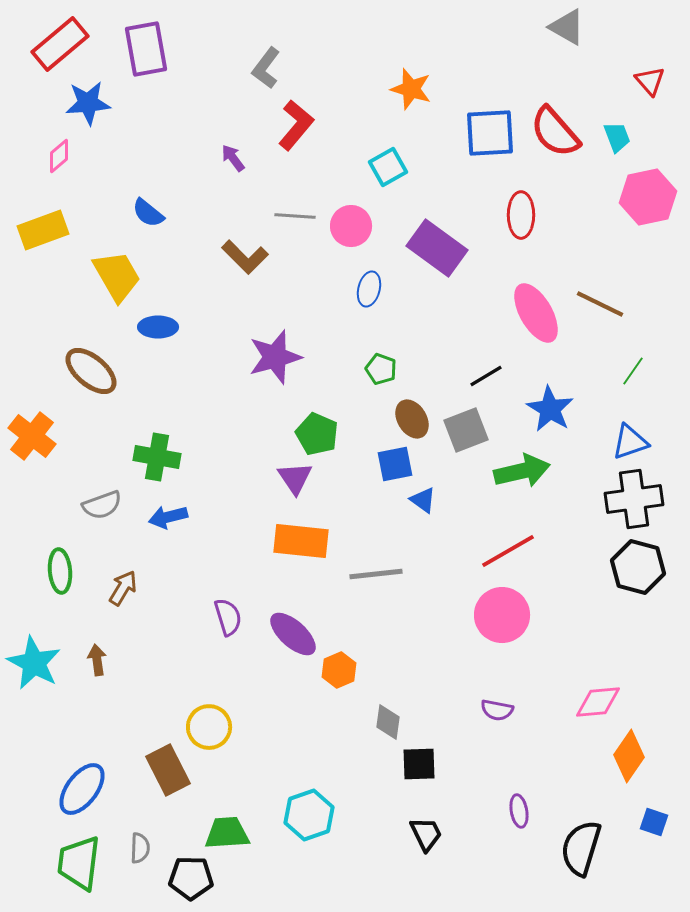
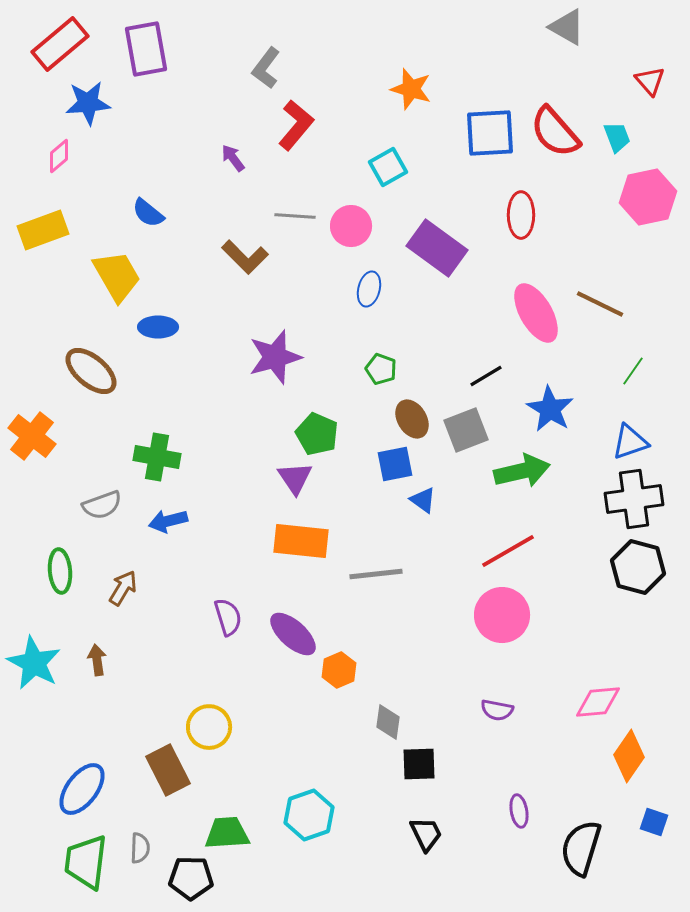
blue arrow at (168, 517): moved 4 px down
green trapezoid at (79, 863): moved 7 px right, 1 px up
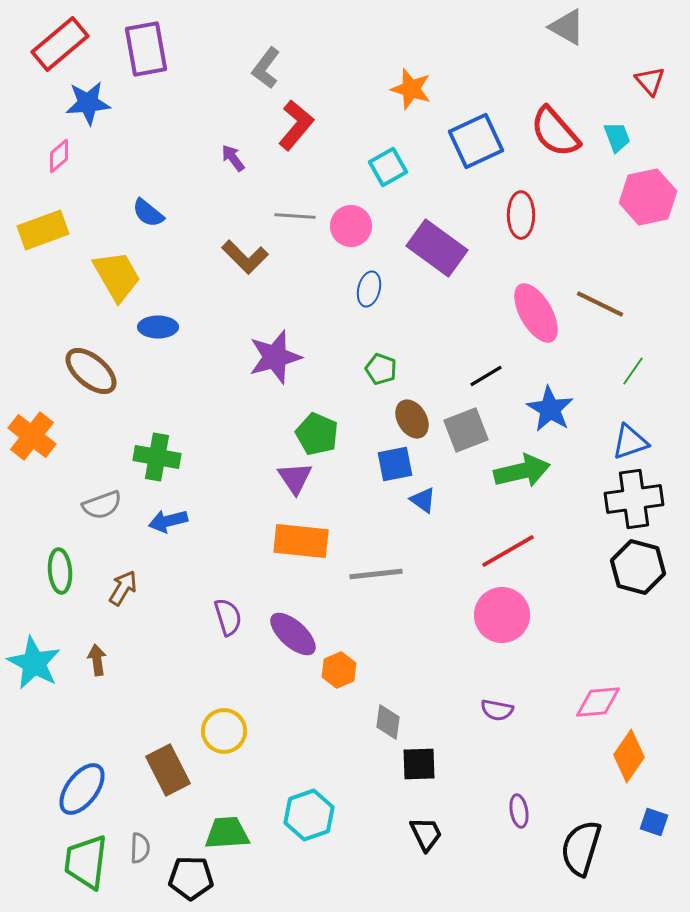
blue square at (490, 133): moved 14 px left, 8 px down; rotated 22 degrees counterclockwise
yellow circle at (209, 727): moved 15 px right, 4 px down
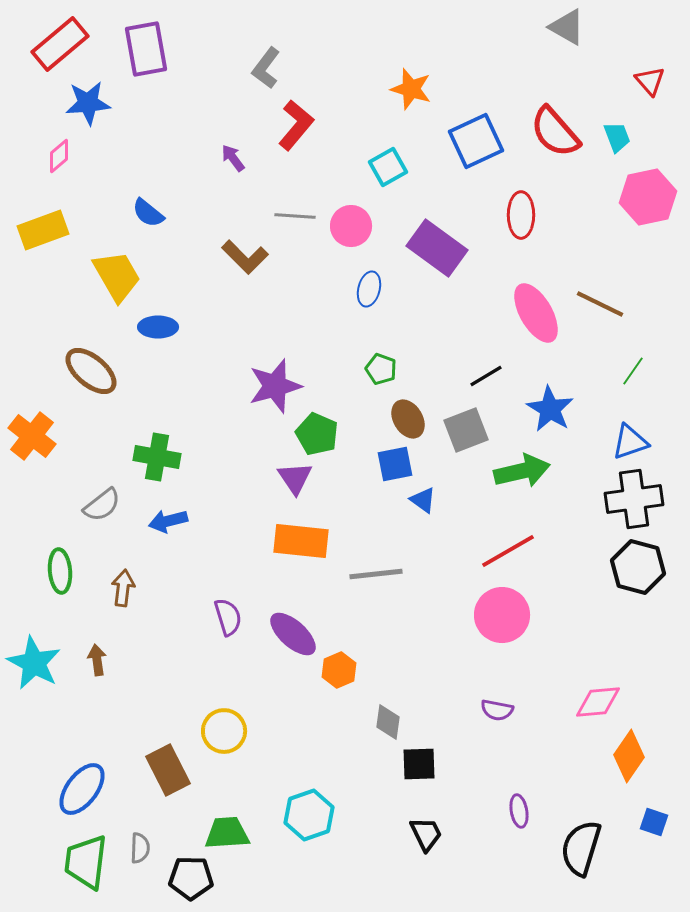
purple star at (275, 357): moved 29 px down
brown ellipse at (412, 419): moved 4 px left
gray semicircle at (102, 505): rotated 18 degrees counterclockwise
brown arrow at (123, 588): rotated 24 degrees counterclockwise
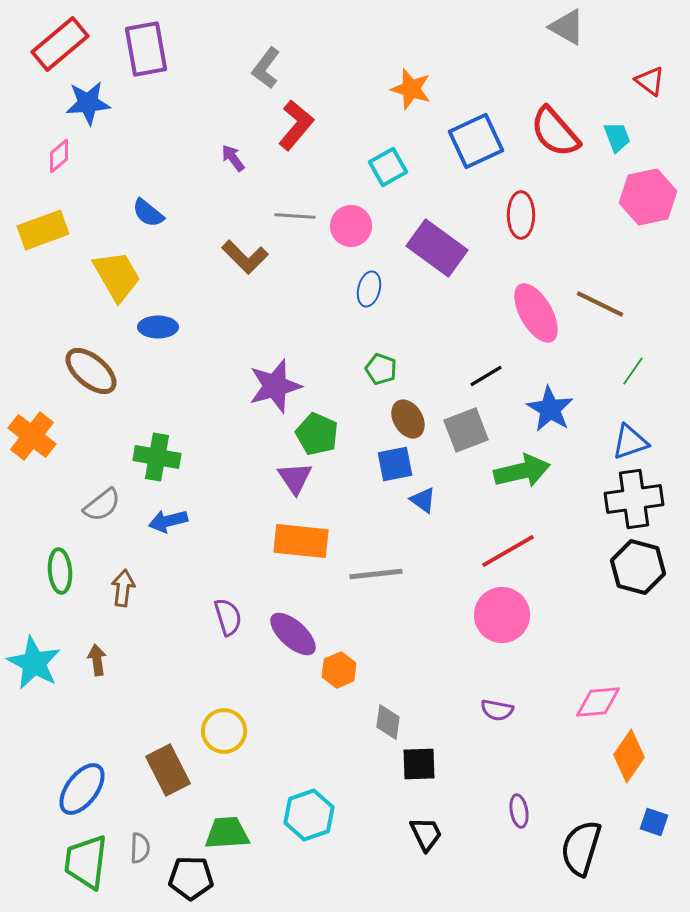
red triangle at (650, 81): rotated 12 degrees counterclockwise
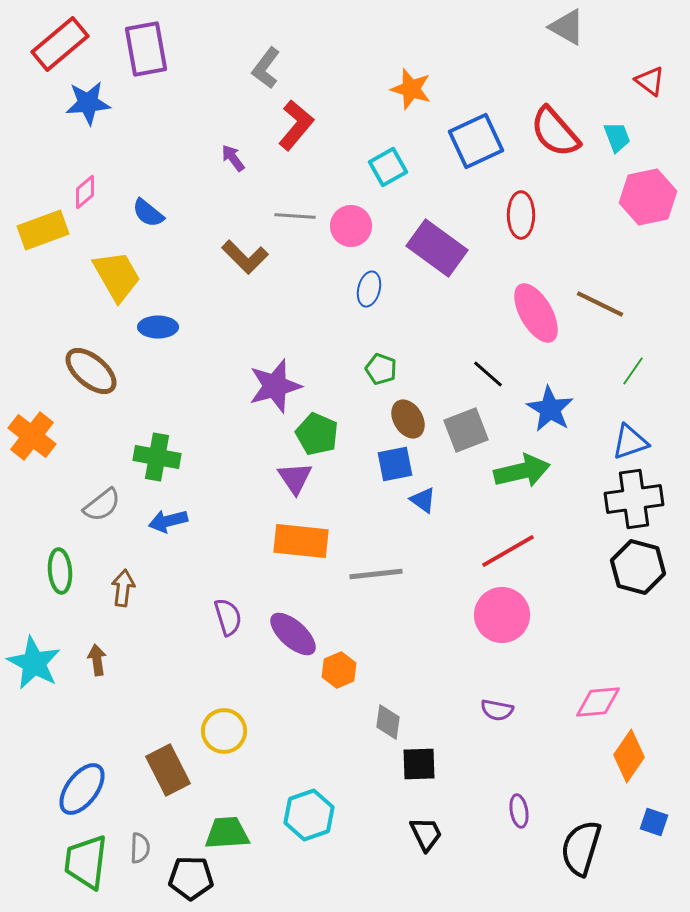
pink diamond at (59, 156): moved 26 px right, 36 px down
black line at (486, 376): moved 2 px right, 2 px up; rotated 72 degrees clockwise
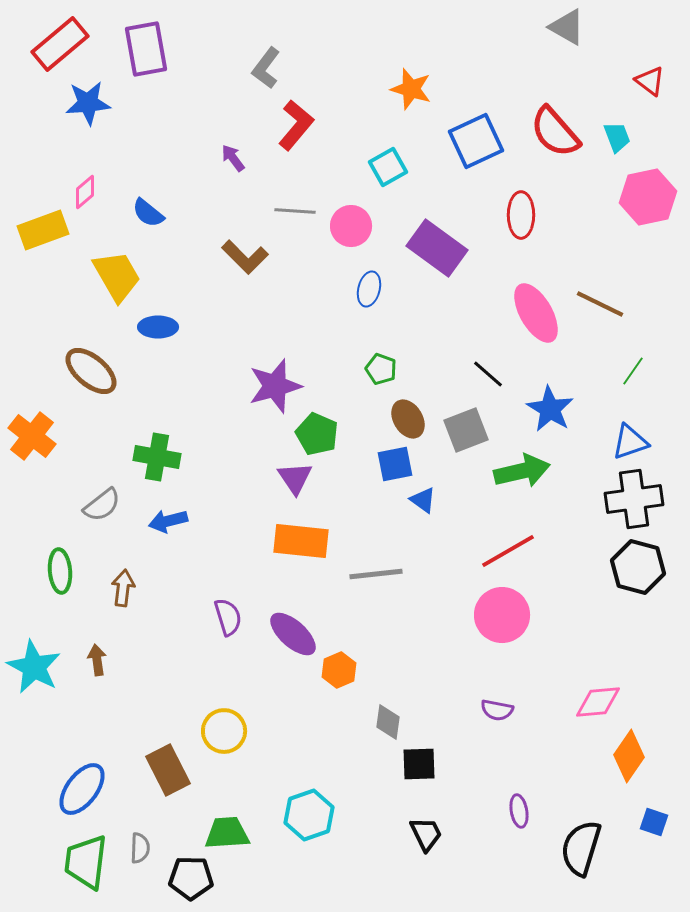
gray line at (295, 216): moved 5 px up
cyan star at (34, 663): moved 4 px down
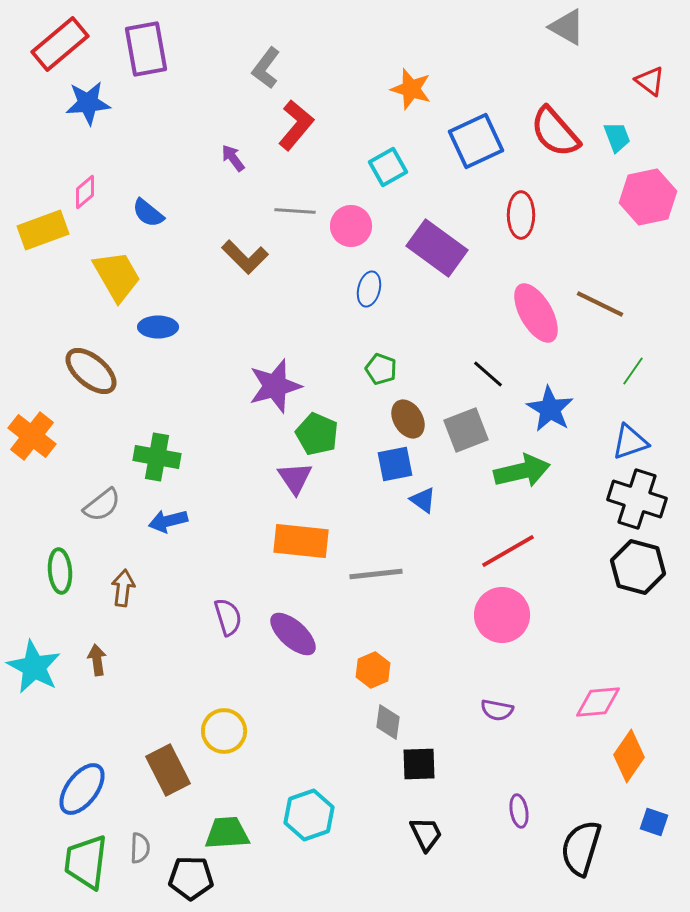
black cross at (634, 499): moved 3 px right; rotated 26 degrees clockwise
orange hexagon at (339, 670): moved 34 px right
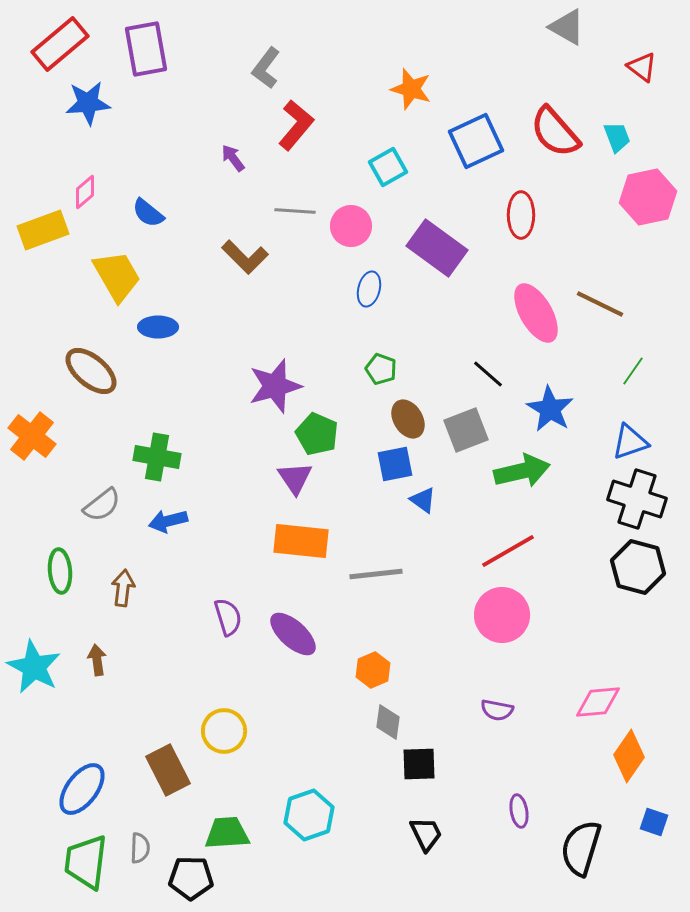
red triangle at (650, 81): moved 8 px left, 14 px up
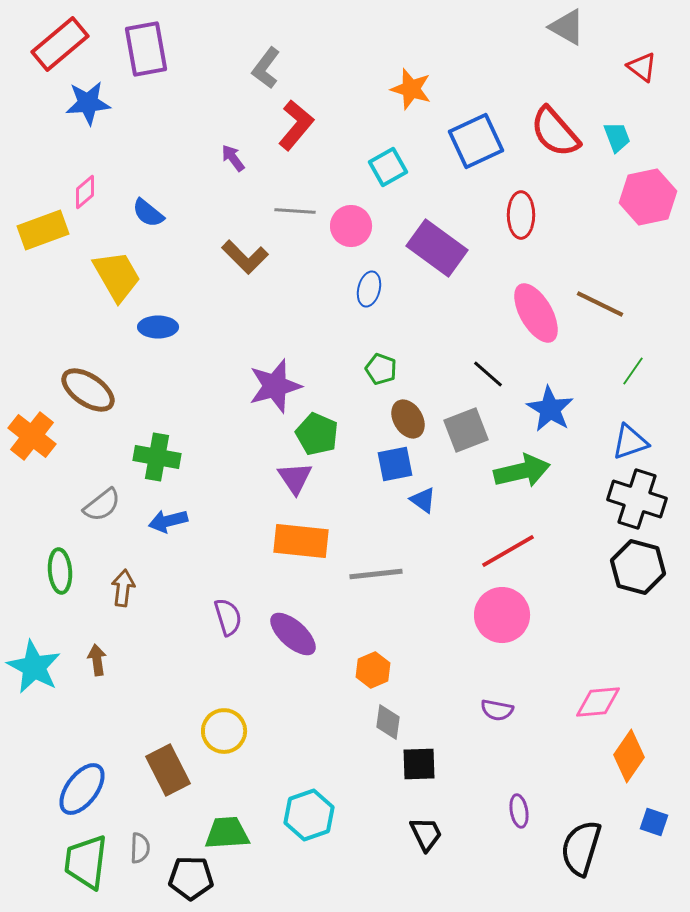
brown ellipse at (91, 371): moved 3 px left, 19 px down; rotated 6 degrees counterclockwise
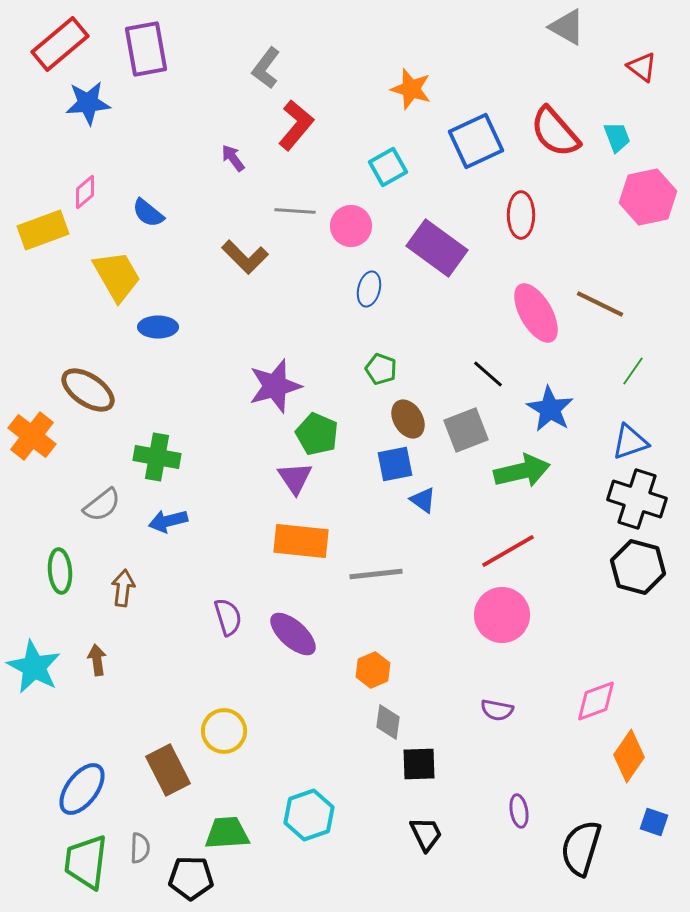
pink diamond at (598, 702): moved 2 px left, 1 px up; rotated 15 degrees counterclockwise
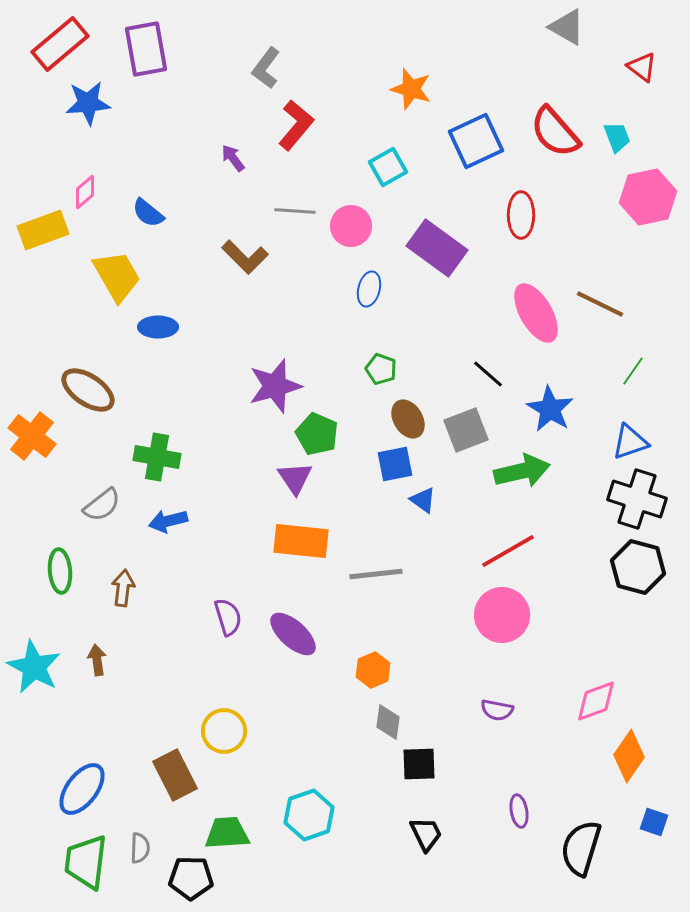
brown rectangle at (168, 770): moved 7 px right, 5 px down
